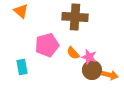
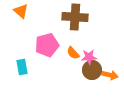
pink star: rotated 21 degrees counterclockwise
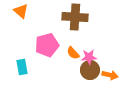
brown circle: moved 2 px left
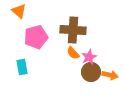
orange triangle: moved 2 px left
brown cross: moved 2 px left, 13 px down
pink pentagon: moved 11 px left, 8 px up
pink star: rotated 21 degrees counterclockwise
brown circle: moved 1 px right, 2 px down
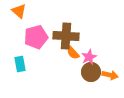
brown cross: moved 7 px left, 6 px down
cyan rectangle: moved 2 px left, 3 px up
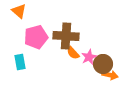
cyan rectangle: moved 2 px up
brown circle: moved 12 px right, 8 px up
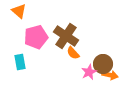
brown cross: rotated 30 degrees clockwise
pink star: moved 15 px down
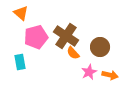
orange triangle: moved 2 px right, 2 px down
brown circle: moved 3 px left, 17 px up
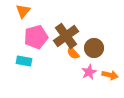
orange triangle: moved 2 px right, 2 px up; rotated 28 degrees clockwise
brown cross: rotated 20 degrees clockwise
brown circle: moved 6 px left, 1 px down
cyan rectangle: moved 4 px right, 1 px up; rotated 70 degrees counterclockwise
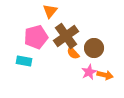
orange triangle: moved 27 px right
orange arrow: moved 5 px left
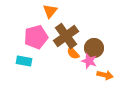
pink star: moved 11 px up; rotated 28 degrees counterclockwise
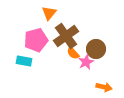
orange triangle: moved 1 px left, 2 px down
pink pentagon: moved 3 px down
brown circle: moved 2 px right, 1 px down
pink star: moved 3 px left, 1 px down; rotated 28 degrees clockwise
orange arrow: moved 1 px left, 12 px down
